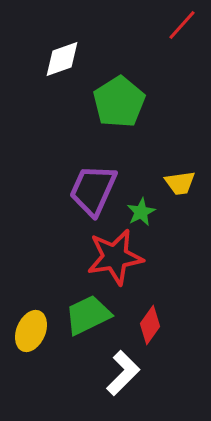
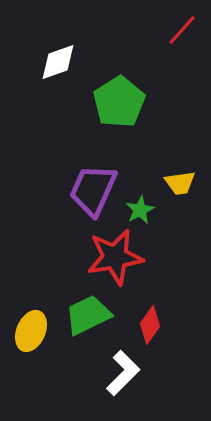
red line: moved 5 px down
white diamond: moved 4 px left, 3 px down
green star: moved 1 px left, 2 px up
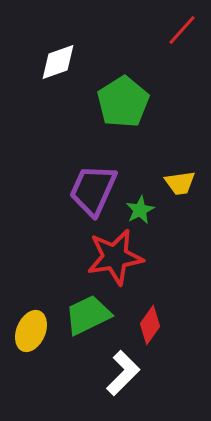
green pentagon: moved 4 px right
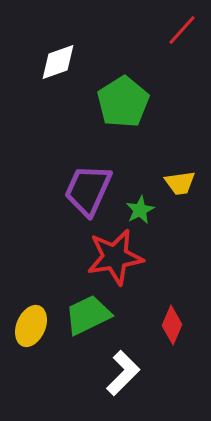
purple trapezoid: moved 5 px left
red diamond: moved 22 px right; rotated 12 degrees counterclockwise
yellow ellipse: moved 5 px up
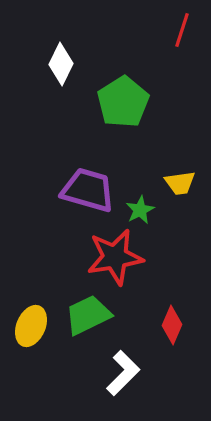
red line: rotated 24 degrees counterclockwise
white diamond: moved 3 px right, 2 px down; rotated 45 degrees counterclockwise
purple trapezoid: rotated 82 degrees clockwise
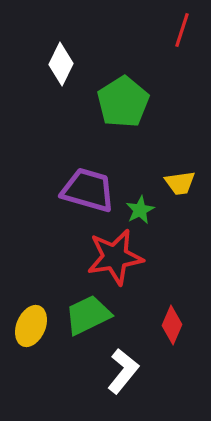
white L-shape: moved 2 px up; rotated 6 degrees counterclockwise
